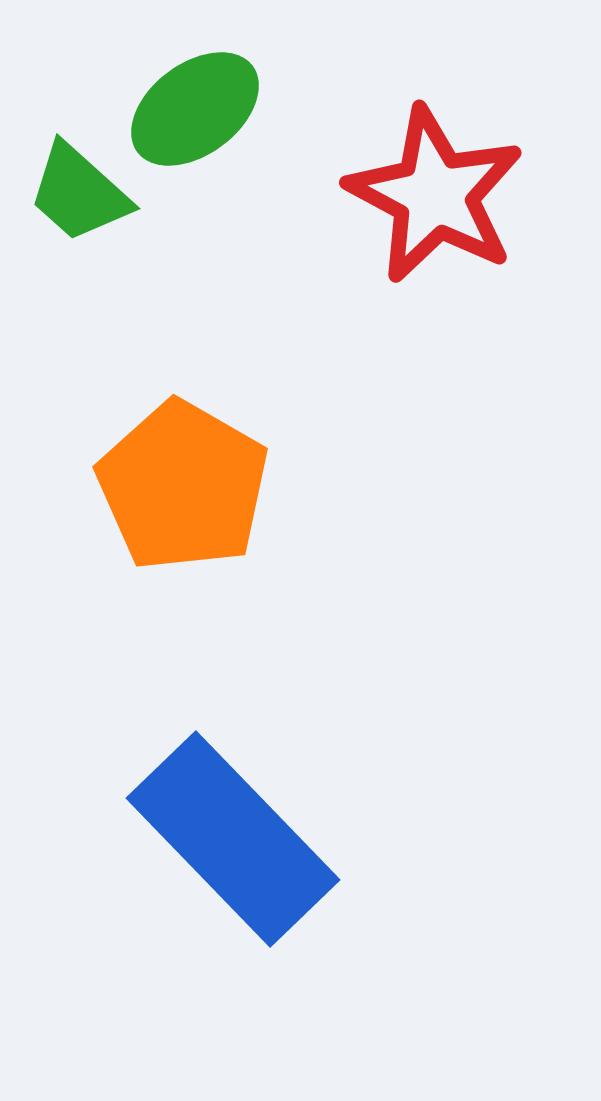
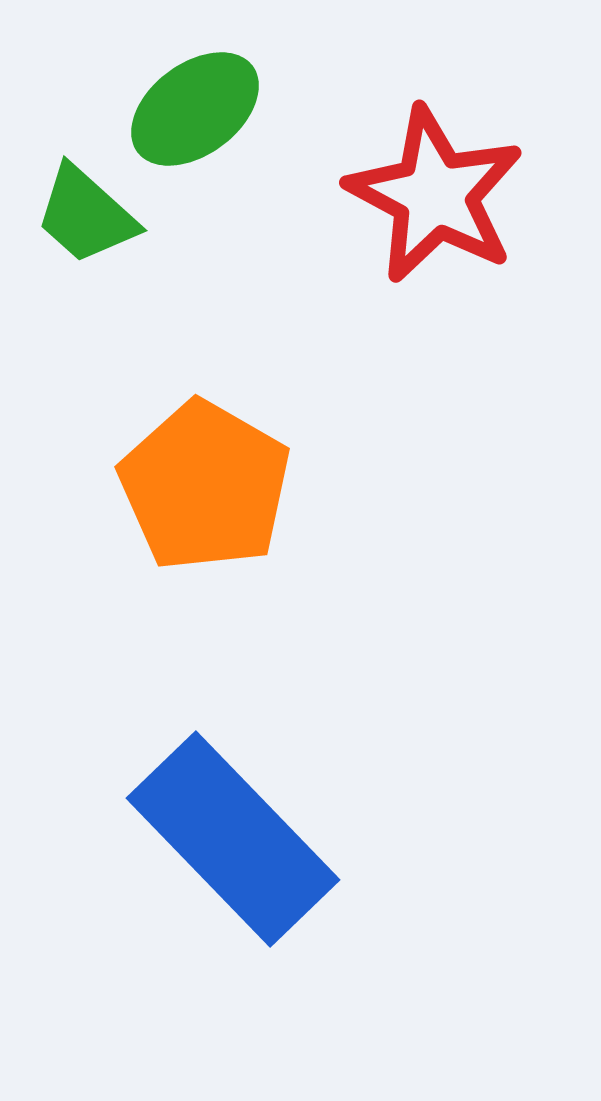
green trapezoid: moved 7 px right, 22 px down
orange pentagon: moved 22 px right
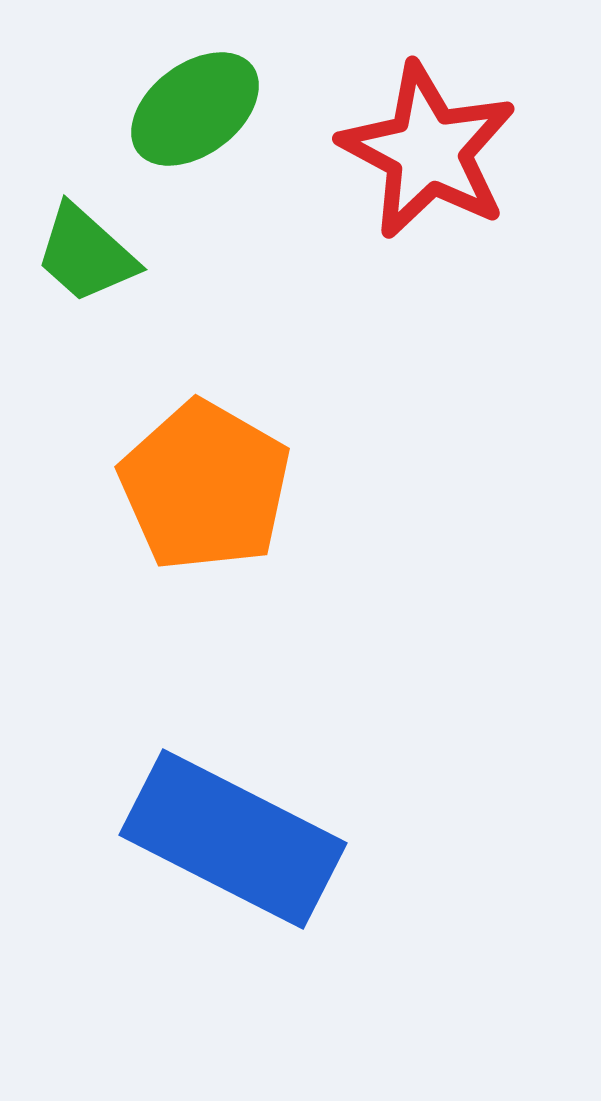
red star: moved 7 px left, 44 px up
green trapezoid: moved 39 px down
blue rectangle: rotated 19 degrees counterclockwise
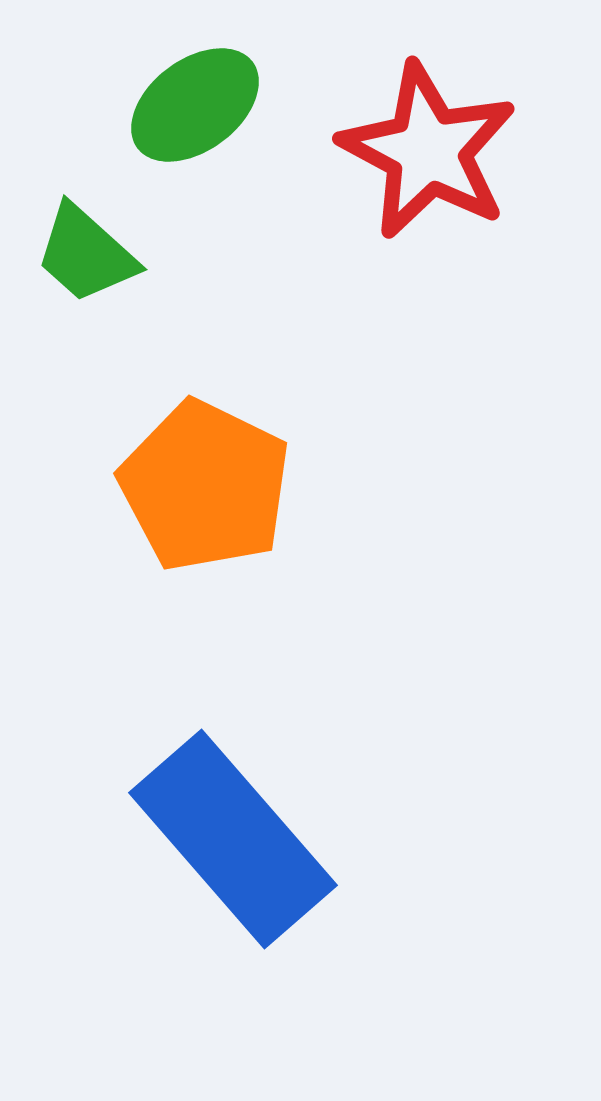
green ellipse: moved 4 px up
orange pentagon: rotated 4 degrees counterclockwise
blue rectangle: rotated 22 degrees clockwise
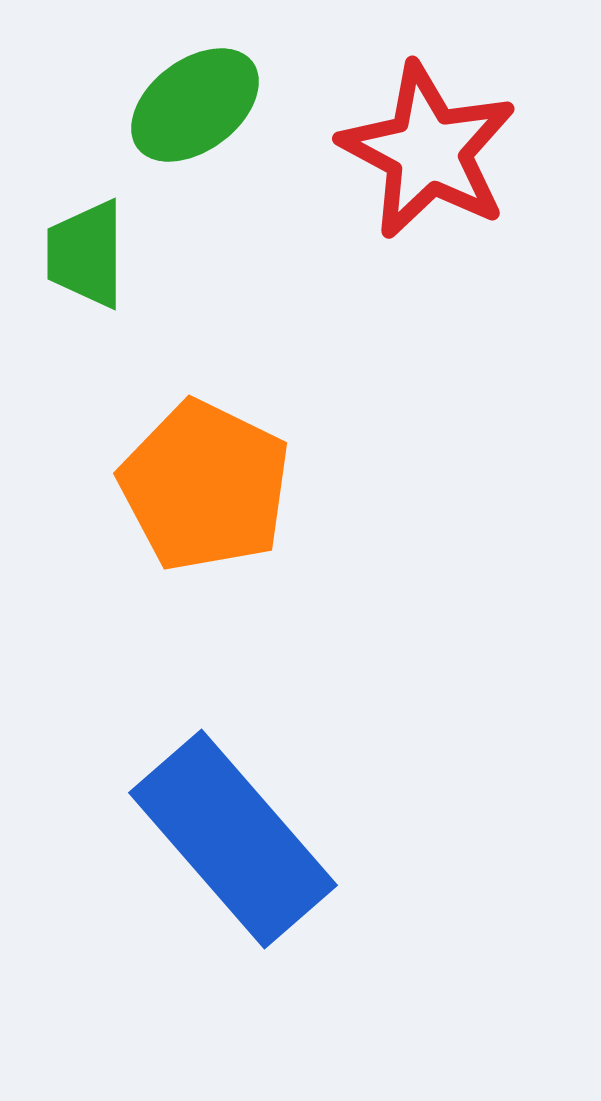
green trapezoid: rotated 48 degrees clockwise
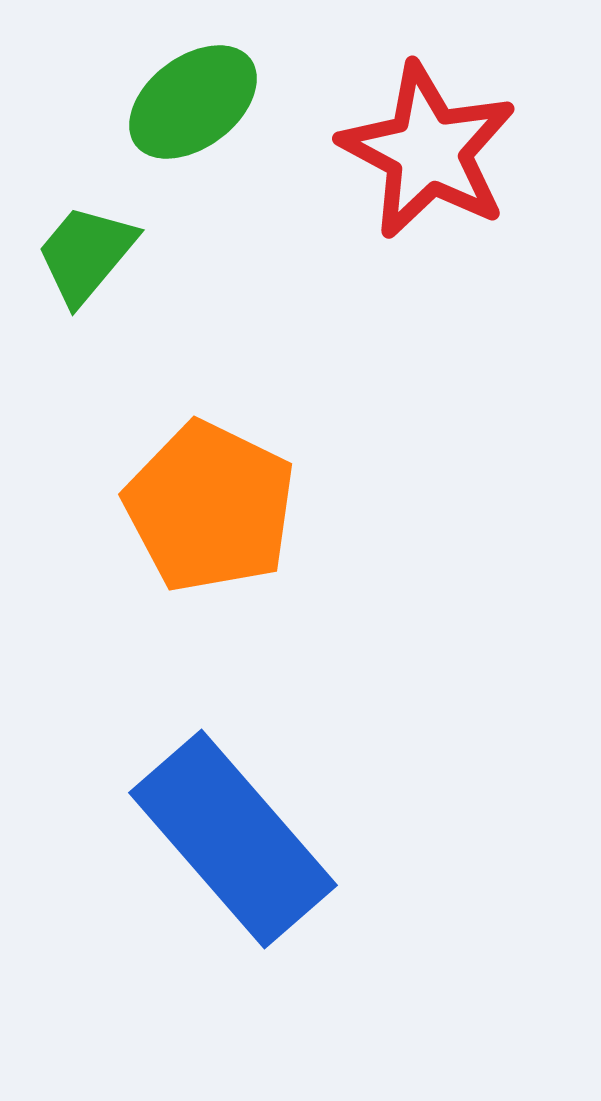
green ellipse: moved 2 px left, 3 px up
green trapezoid: rotated 40 degrees clockwise
orange pentagon: moved 5 px right, 21 px down
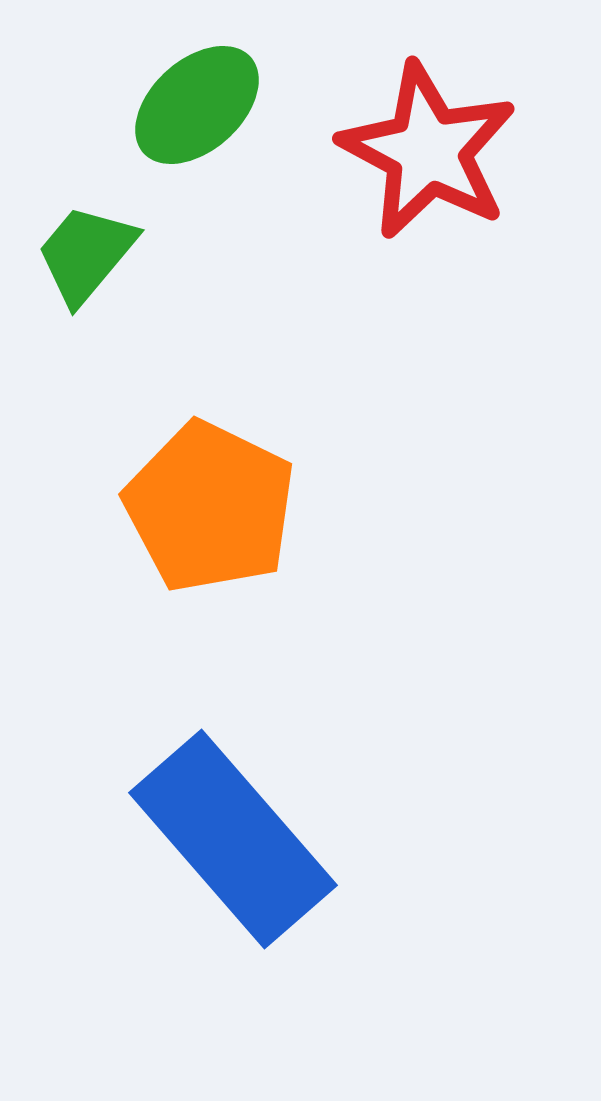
green ellipse: moved 4 px right, 3 px down; rotated 5 degrees counterclockwise
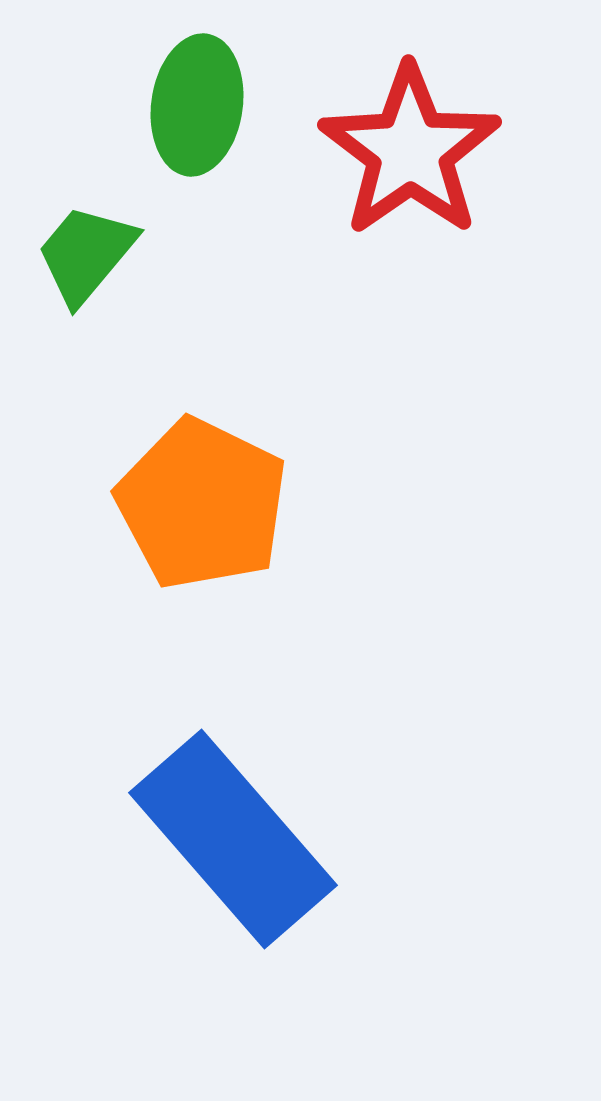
green ellipse: rotated 40 degrees counterclockwise
red star: moved 18 px left; rotated 9 degrees clockwise
orange pentagon: moved 8 px left, 3 px up
